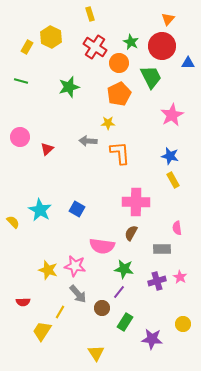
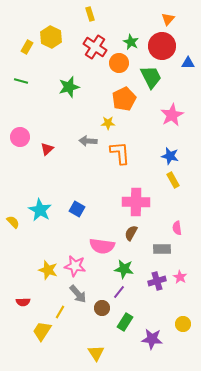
orange pentagon at (119, 94): moved 5 px right, 5 px down
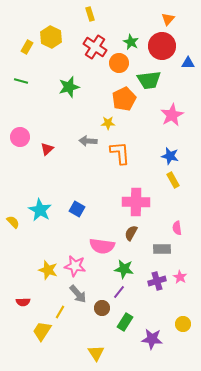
green trapezoid at (151, 77): moved 2 px left, 3 px down; rotated 110 degrees clockwise
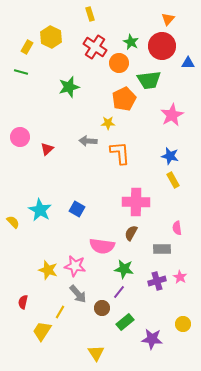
green line at (21, 81): moved 9 px up
red semicircle at (23, 302): rotated 104 degrees clockwise
green rectangle at (125, 322): rotated 18 degrees clockwise
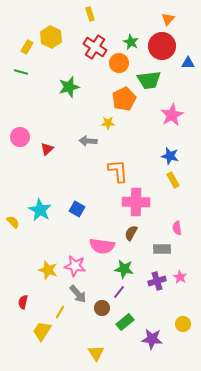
orange L-shape at (120, 153): moved 2 px left, 18 px down
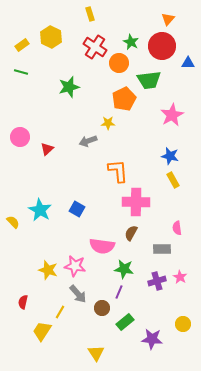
yellow rectangle at (27, 47): moved 5 px left, 2 px up; rotated 24 degrees clockwise
gray arrow at (88, 141): rotated 24 degrees counterclockwise
purple line at (119, 292): rotated 16 degrees counterclockwise
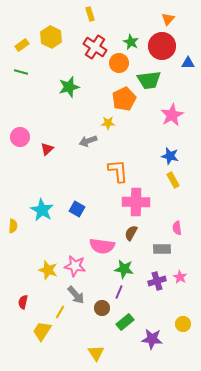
cyan star at (40, 210): moved 2 px right
yellow semicircle at (13, 222): moved 4 px down; rotated 48 degrees clockwise
gray arrow at (78, 294): moved 2 px left, 1 px down
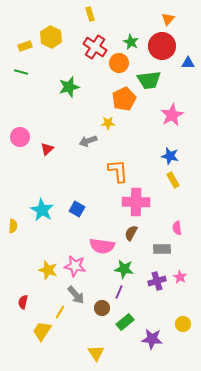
yellow rectangle at (22, 45): moved 3 px right, 1 px down; rotated 16 degrees clockwise
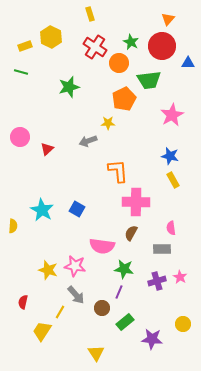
pink semicircle at (177, 228): moved 6 px left
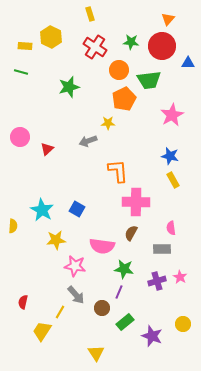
green star at (131, 42): rotated 21 degrees counterclockwise
yellow rectangle at (25, 46): rotated 24 degrees clockwise
orange circle at (119, 63): moved 7 px down
yellow star at (48, 270): moved 8 px right, 30 px up; rotated 24 degrees counterclockwise
purple star at (152, 339): moved 3 px up; rotated 15 degrees clockwise
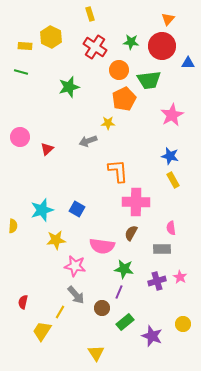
cyan star at (42, 210): rotated 25 degrees clockwise
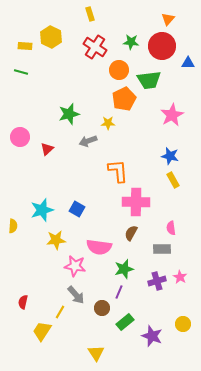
green star at (69, 87): moved 27 px down
pink semicircle at (102, 246): moved 3 px left, 1 px down
green star at (124, 269): rotated 24 degrees counterclockwise
